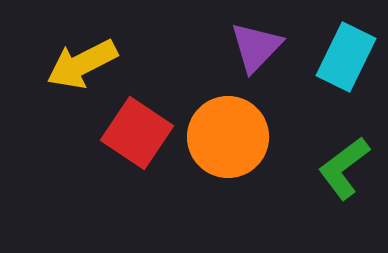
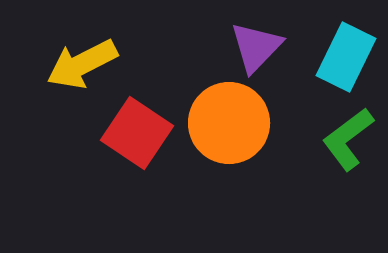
orange circle: moved 1 px right, 14 px up
green L-shape: moved 4 px right, 29 px up
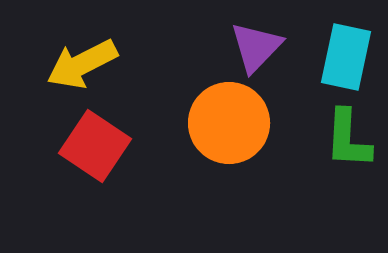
cyan rectangle: rotated 14 degrees counterclockwise
red square: moved 42 px left, 13 px down
green L-shape: rotated 50 degrees counterclockwise
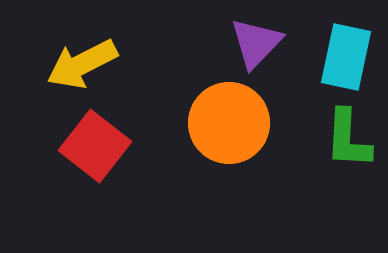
purple triangle: moved 4 px up
red square: rotated 4 degrees clockwise
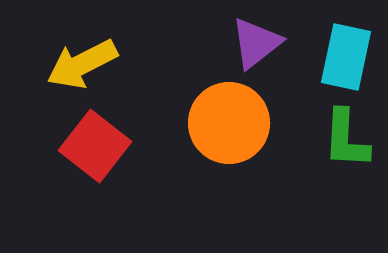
purple triangle: rotated 8 degrees clockwise
green L-shape: moved 2 px left
